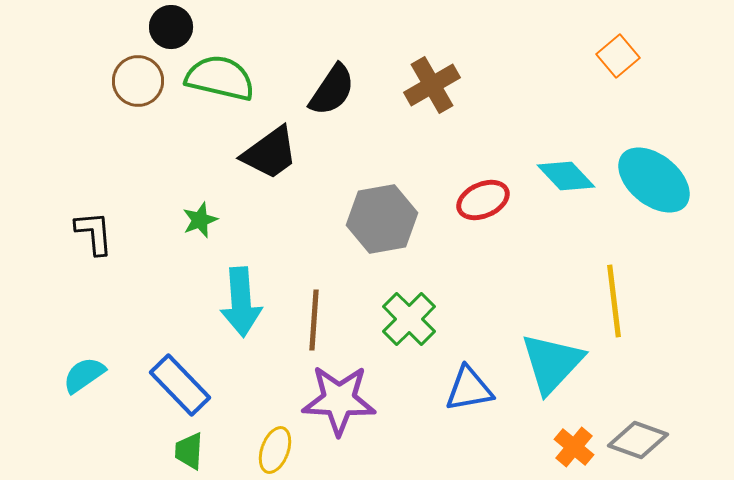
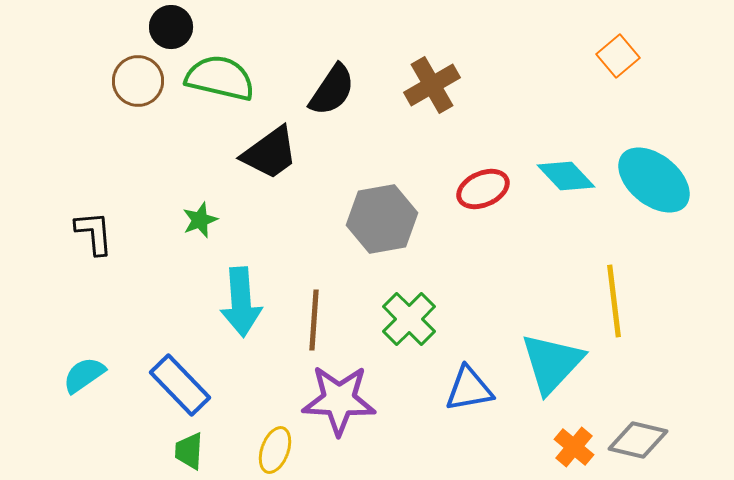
red ellipse: moved 11 px up
gray diamond: rotated 6 degrees counterclockwise
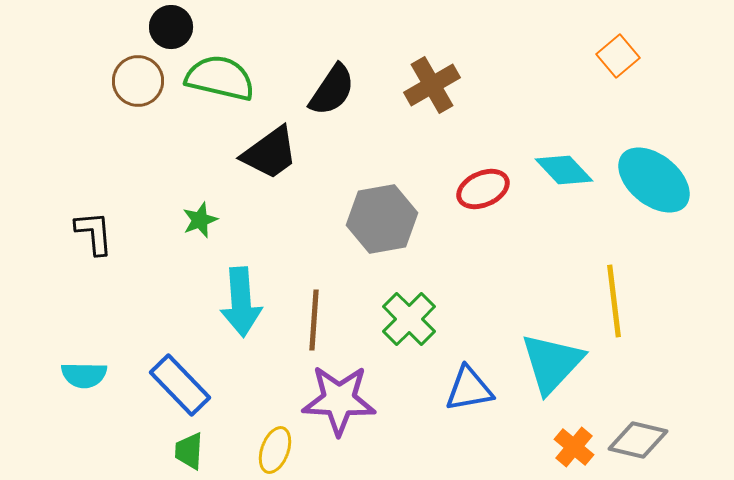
cyan diamond: moved 2 px left, 6 px up
cyan semicircle: rotated 144 degrees counterclockwise
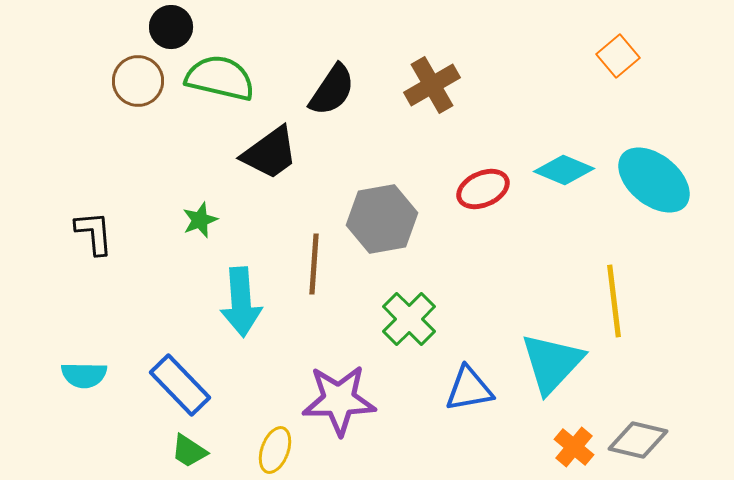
cyan diamond: rotated 24 degrees counterclockwise
brown line: moved 56 px up
purple star: rotated 4 degrees counterclockwise
green trapezoid: rotated 60 degrees counterclockwise
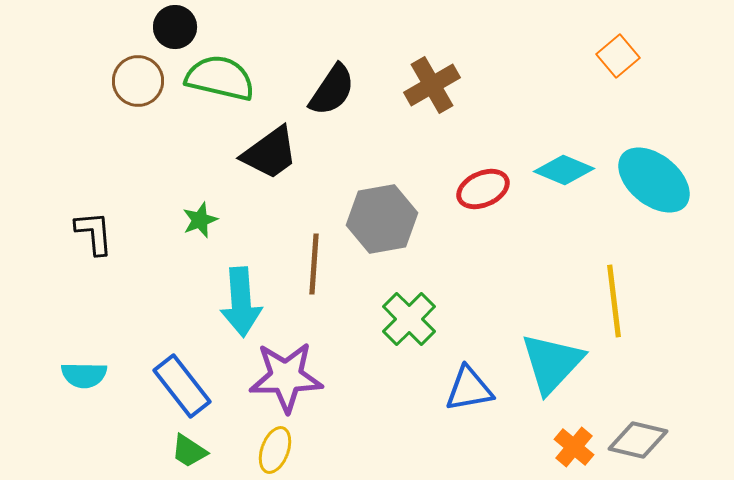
black circle: moved 4 px right
blue rectangle: moved 2 px right, 1 px down; rotated 6 degrees clockwise
purple star: moved 53 px left, 23 px up
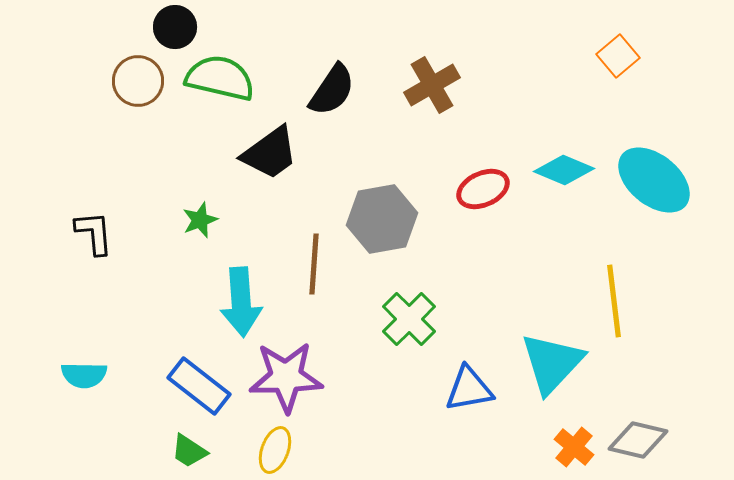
blue rectangle: moved 17 px right; rotated 14 degrees counterclockwise
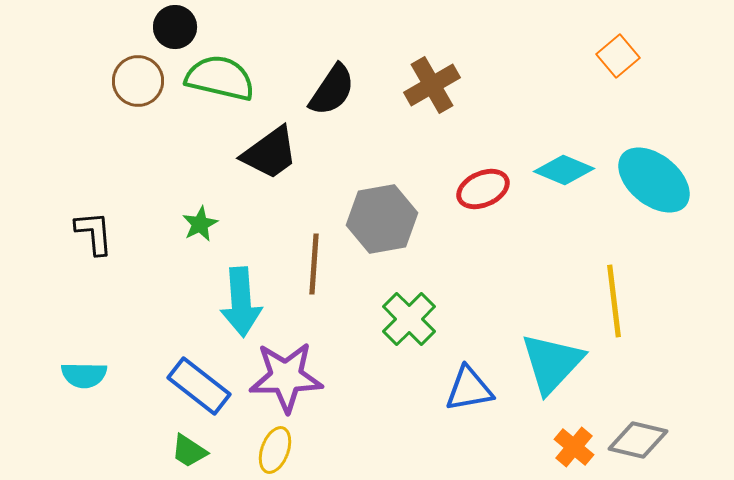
green star: moved 4 px down; rotated 6 degrees counterclockwise
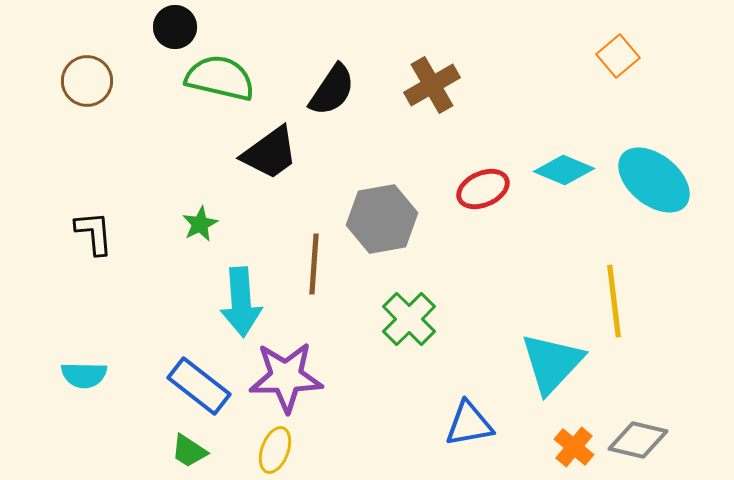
brown circle: moved 51 px left
blue triangle: moved 35 px down
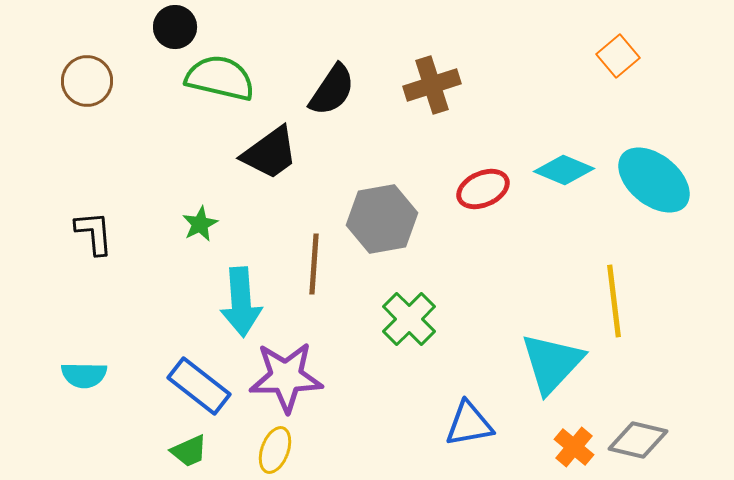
brown cross: rotated 12 degrees clockwise
green trapezoid: rotated 57 degrees counterclockwise
